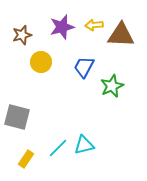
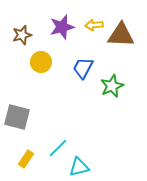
blue trapezoid: moved 1 px left, 1 px down
cyan triangle: moved 5 px left, 22 px down
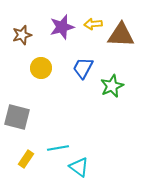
yellow arrow: moved 1 px left, 1 px up
yellow circle: moved 6 px down
cyan line: rotated 35 degrees clockwise
cyan triangle: rotated 50 degrees clockwise
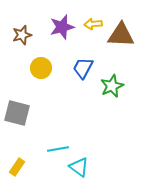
gray square: moved 4 px up
cyan line: moved 1 px down
yellow rectangle: moved 9 px left, 8 px down
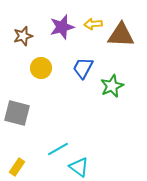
brown star: moved 1 px right, 1 px down
cyan line: rotated 20 degrees counterclockwise
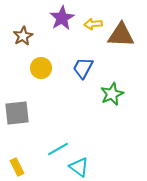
purple star: moved 9 px up; rotated 15 degrees counterclockwise
brown star: rotated 12 degrees counterclockwise
green star: moved 8 px down
gray square: rotated 20 degrees counterclockwise
yellow rectangle: rotated 60 degrees counterclockwise
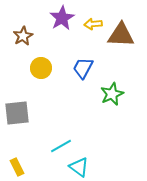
cyan line: moved 3 px right, 3 px up
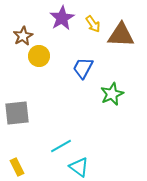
yellow arrow: rotated 120 degrees counterclockwise
yellow circle: moved 2 px left, 12 px up
